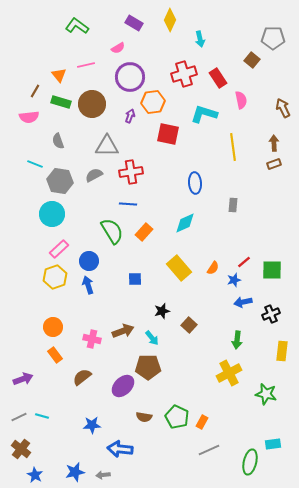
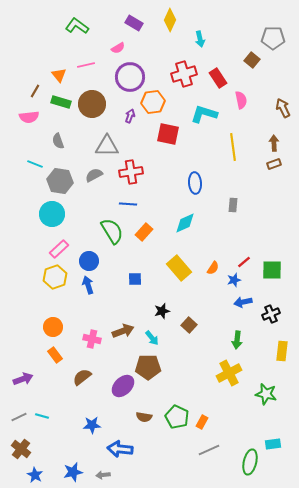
blue star at (75, 472): moved 2 px left
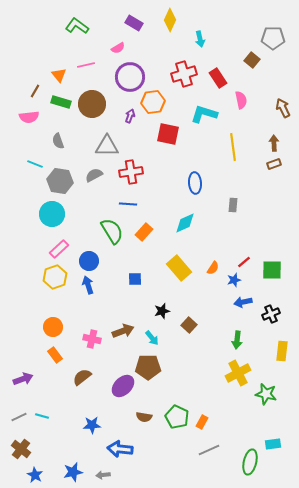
yellow cross at (229, 373): moved 9 px right
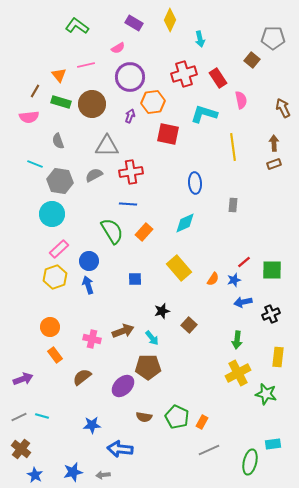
orange semicircle at (213, 268): moved 11 px down
orange circle at (53, 327): moved 3 px left
yellow rectangle at (282, 351): moved 4 px left, 6 px down
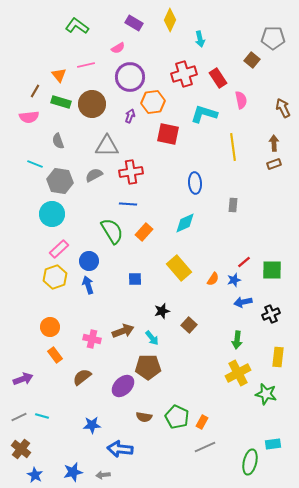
gray line at (209, 450): moved 4 px left, 3 px up
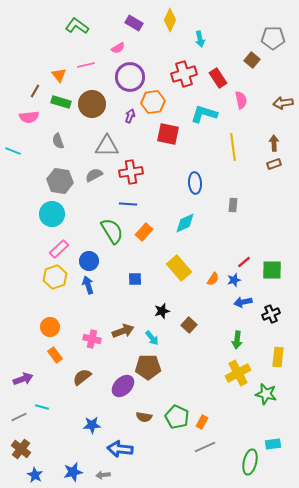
brown arrow at (283, 108): moved 5 px up; rotated 72 degrees counterclockwise
cyan line at (35, 164): moved 22 px left, 13 px up
cyan line at (42, 416): moved 9 px up
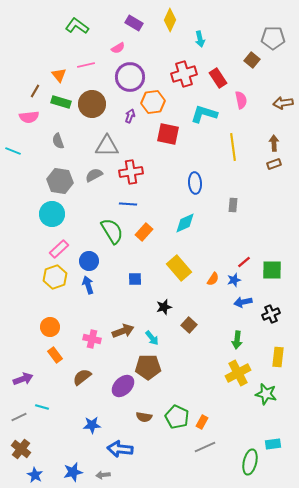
black star at (162, 311): moved 2 px right, 4 px up
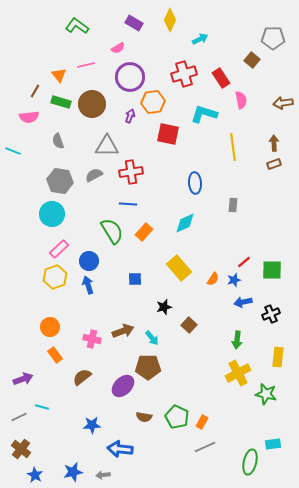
cyan arrow at (200, 39): rotated 105 degrees counterclockwise
red rectangle at (218, 78): moved 3 px right
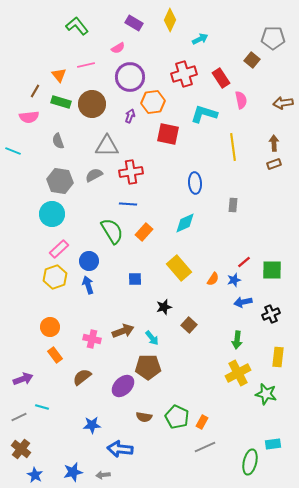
green L-shape at (77, 26): rotated 15 degrees clockwise
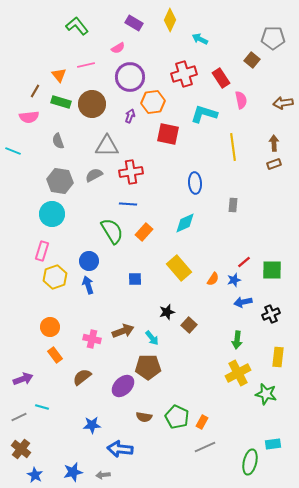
cyan arrow at (200, 39): rotated 126 degrees counterclockwise
pink rectangle at (59, 249): moved 17 px left, 2 px down; rotated 30 degrees counterclockwise
black star at (164, 307): moved 3 px right, 5 px down
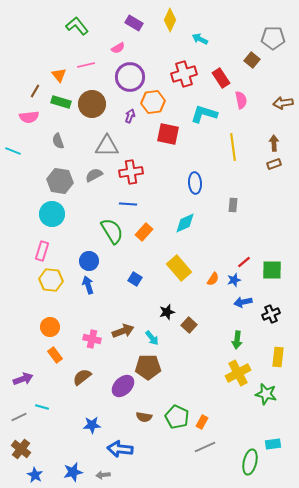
yellow hexagon at (55, 277): moved 4 px left, 3 px down; rotated 25 degrees clockwise
blue square at (135, 279): rotated 32 degrees clockwise
